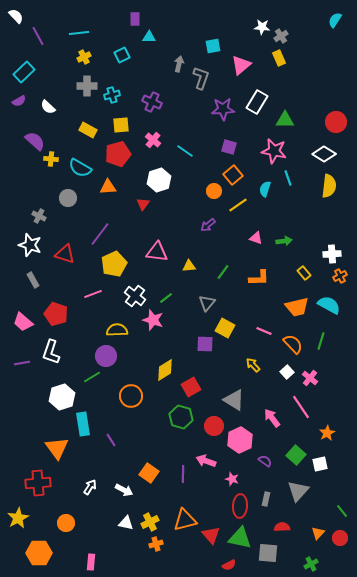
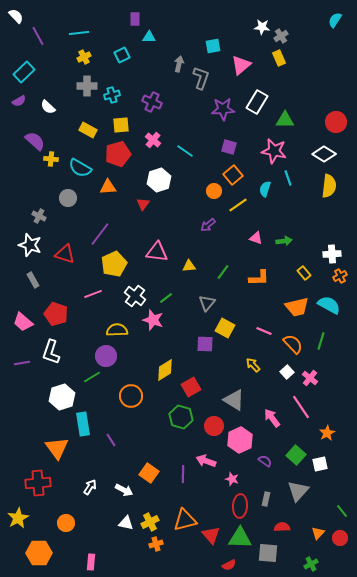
green triangle at (240, 538): rotated 10 degrees counterclockwise
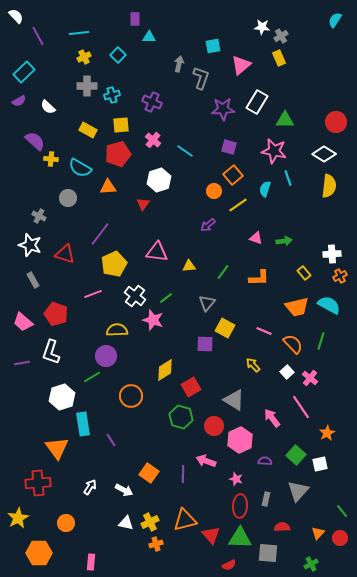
cyan square at (122, 55): moved 4 px left; rotated 21 degrees counterclockwise
purple semicircle at (265, 461): rotated 32 degrees counterclockwise
pink star at (232, 479): moved 4 px right
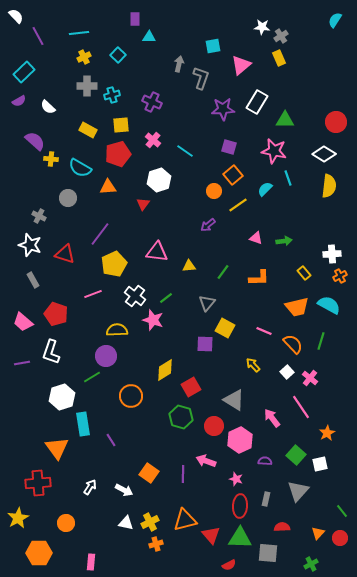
cyan semicircle at (265, 189): rotated 28 degrees clockwise
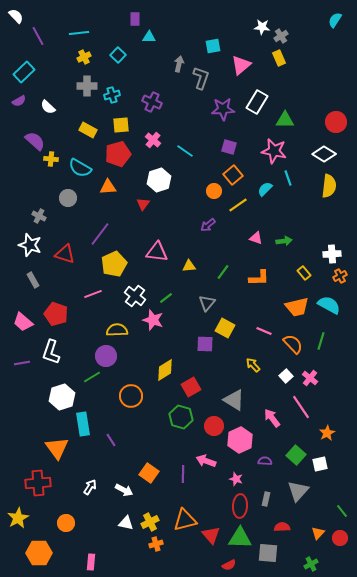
white square at (287, 372): moved 1 px left, 4 px down
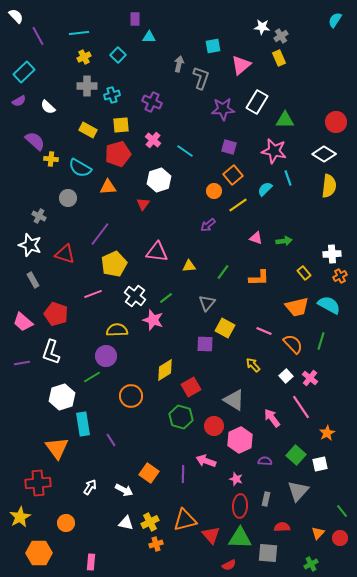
yellow star at (18, 518): moved 2 px right, 1 px up
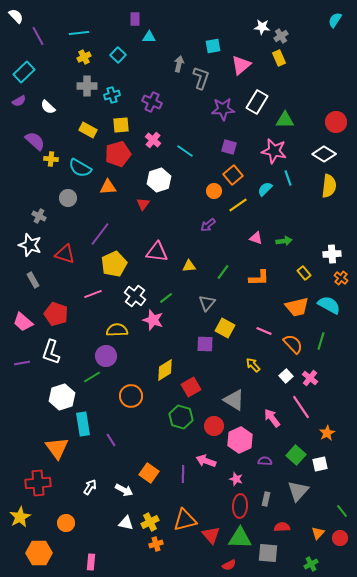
orange cross at (340, 276): moved 1 px right, 2 px down; rotated 24 degrees counterclockwise
